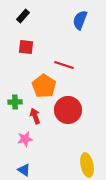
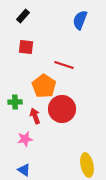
red circle: moved 6 px left, 1 px up
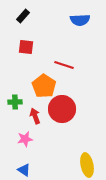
blue semicircle: rotated 114 degrees counterclockwise
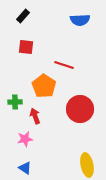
red circle: moved 18 px right
blue triangle: moved 1 px right, 2 px up
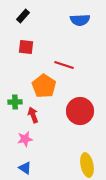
red circle: moved 2 px down
red arrow: moved 2 px left, 1 px up
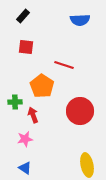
orange pentagon: moved 2 px left
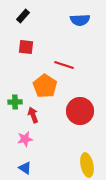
orange pentagon: moved 3 px right
